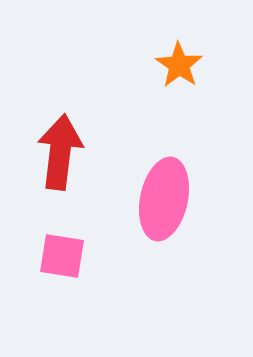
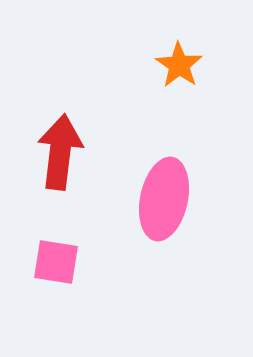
pink square: moved 6 px left, 6 px down
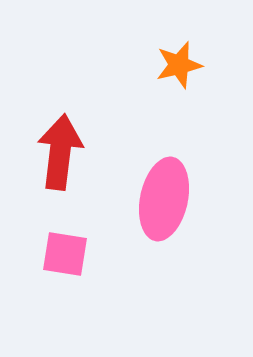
orange star: rotated 24 degrees clockwise
pink square: moved 9 px right, 8 px up
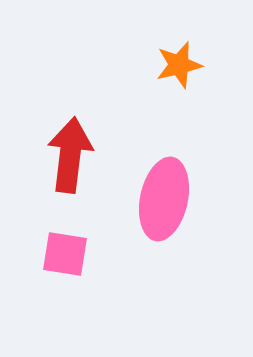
red arrow: moved 10 px right, 3 px down
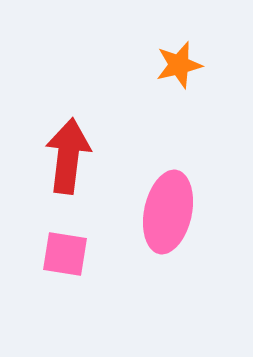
red arrow: moved 2 px left, 1 px down
pink ellipse: moved 4 px right, 13 px down
